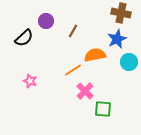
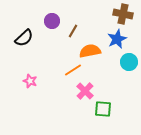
brown cross: moved 2 px right, 1 px down
purple circle: moved 6 px right
orange semicircle: moved 5 px left, 4 px up
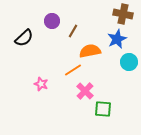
pink star: moved 11 px right, 3 px down
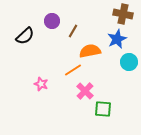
black semicircle: moved 1 px right, 2 px up
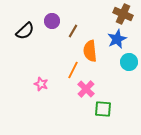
brown cross: rotated 12 degrees clockwise
black semicircle: moved 5 px up
orange semicircle: rotated 85 degrees counterclockwise
orange line: rotated 30 degrees counterclockwise
pink cross: moved 1 px right, 2 px up
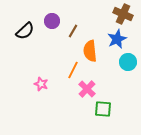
cyan circle: moved 1 px left
pink cross: moved 1 px right
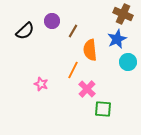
orange semicircle: moved 1 px up
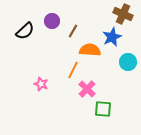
blue star: moved 5 px left, 2 px up
orange semicircle: rotated 100 degrees clockwise
